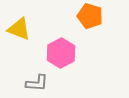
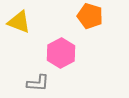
yellow triangle: moved 7 px up
gray L-shape: moved 1 px right
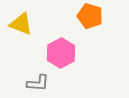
yellow triangle: moved 2 px right, 2 px down
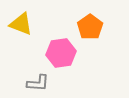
orange pentagon: moved 11 px down; rotated 20 degrees clockwise
pink hexagon: rotated 20 degrees clockwise
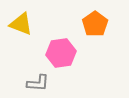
orange pentagon: moved 5 px right, 3 px up
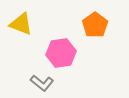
orange pentagon: moved 1 px down
gray L-shape: moved 4 px right; rotated 35 degrees clockwise
